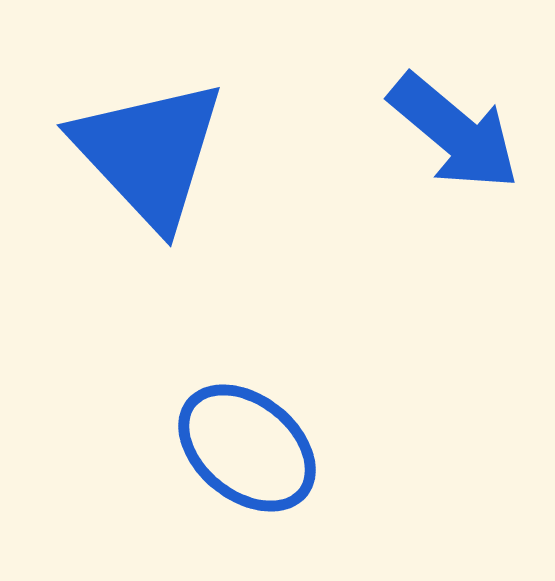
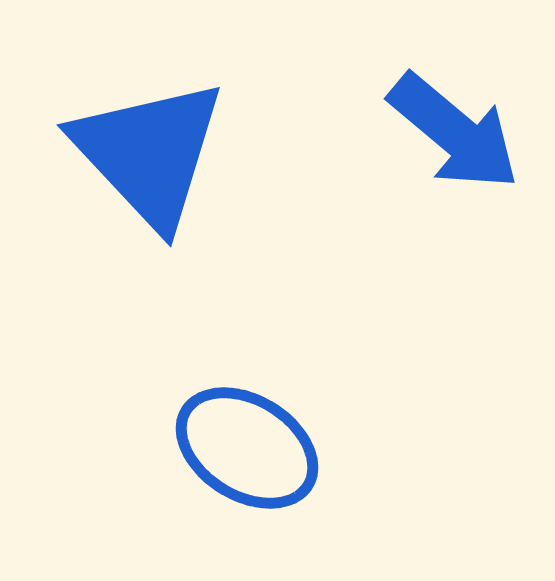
blue ellipse: rotated 7 degrees counterclockwise
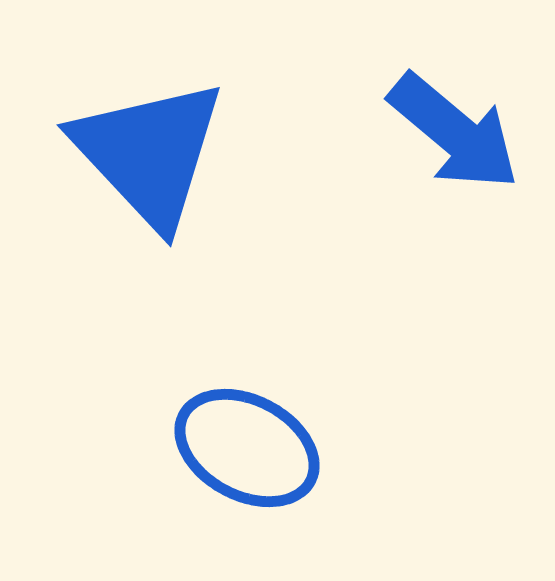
blue ellipse: rotated 4 degrees counterclockwise
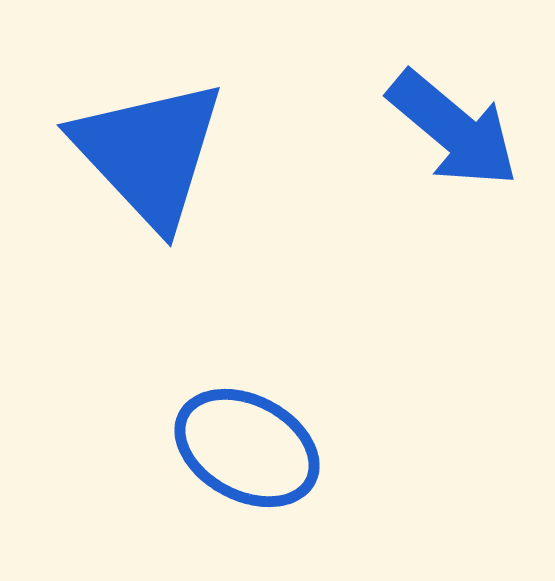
blue arrow: moved 1 px left, 3 px up
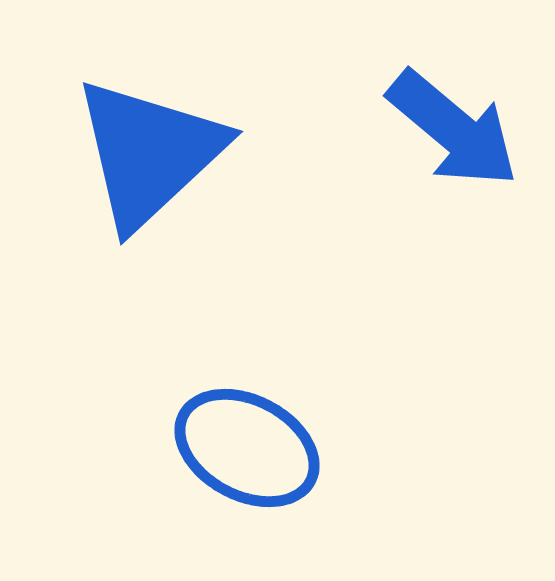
blue triangle: rotated 30 degrees clockwise
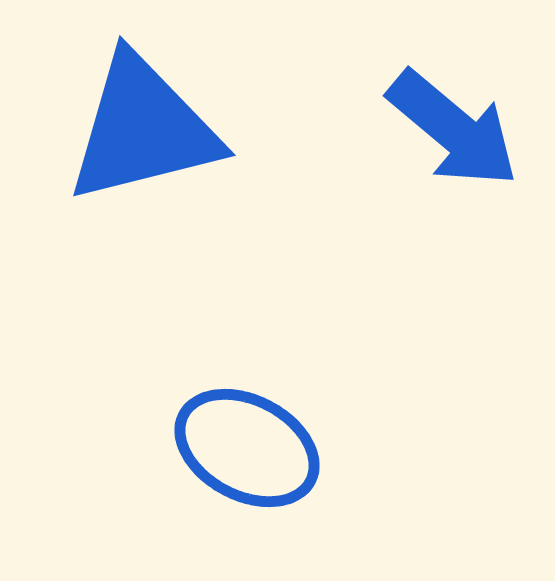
blue triangle: moved 6 px left, 24 px up; rotated 29 degrees clockwise
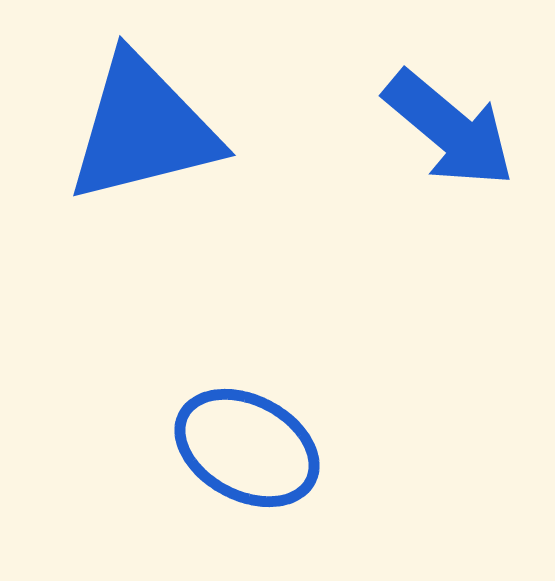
blue arrow: moved 4 px left
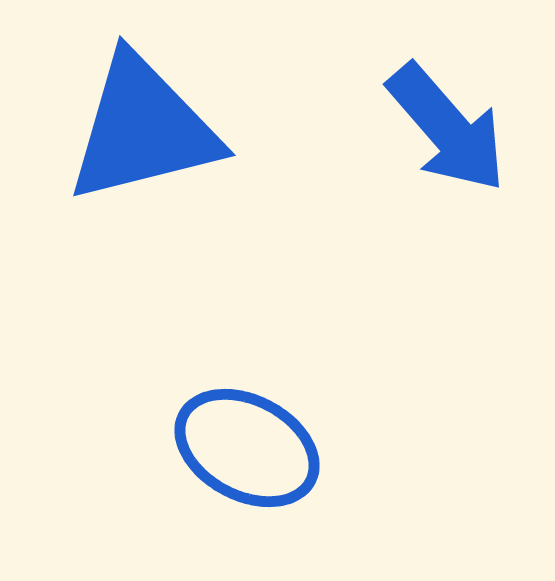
blue arrow: moved 2 px left, 1 px up; rotated 9 degrees clockwise
